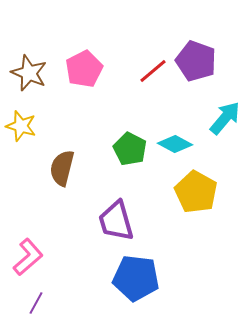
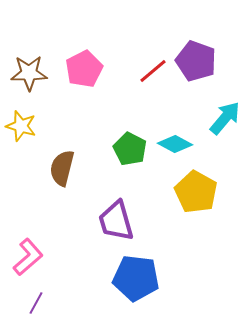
brown star: rotated 24 degrees counterclockwise
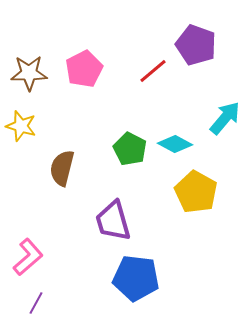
purple pentagon: moved 16 px up
purple trapezoid: moved 3 px left
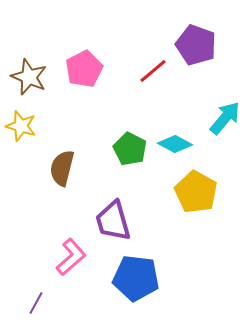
brown star: moved 4 px down; rotated 24 degrees clockwise
pink L-shape: moved 43 px right
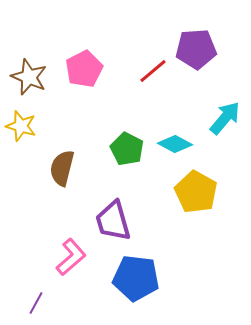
purple pentagon: moved 4 px down; rotated 24 degrees counterclockwise
green pentagon: moved 3 px left
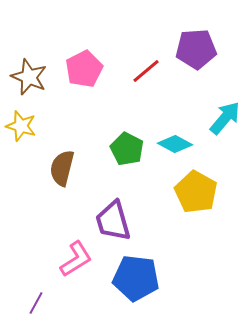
red line: moved 7 px left
pink L-shape: moved 5 px right, 2 px down; rotated 9 degrees clockwise
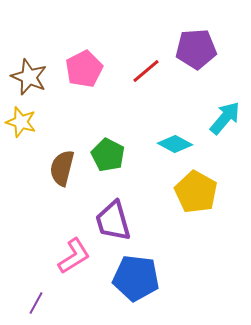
yellow star: moved 4 px up
green pentagon: moved 19 px left, 6 px down
pink L-shape: moved 2 px left, 3 px up
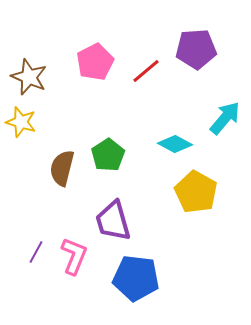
pink pentagon: moved 11 px right, 7 px up
green pentagon: rotated 12 degrees clockwise
pink L-shape: rotated 36 degrees counterclockwise
purple line: moved 51 px up
